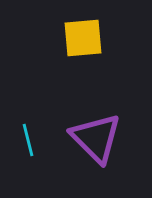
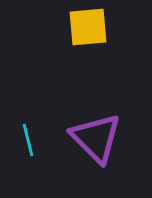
yellow square: moved 5 px right, 11 px up
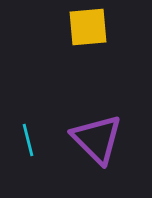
purple triangle: moved 1 px right, 1 px down
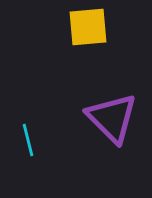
purple triangle: moved 15 px right, 21 px up
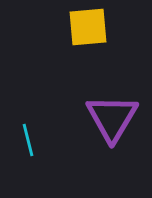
purple triangle: rotated 16 degrees clockwise
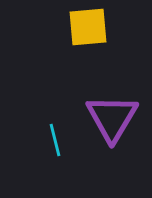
cyan line: moved 27 px right
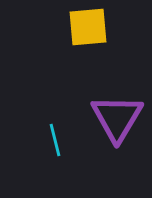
purple triangle: moved 5 px right
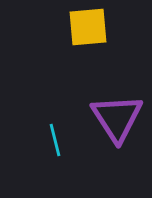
purple triangle: rotated 4 degrees counterclockwise
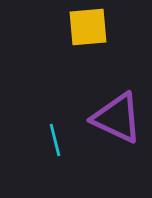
purple triangle: rotated 32 degrees counterclockwise
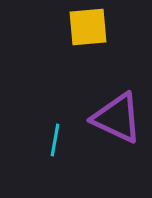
cyan line: rotated 24 degrees clockwise
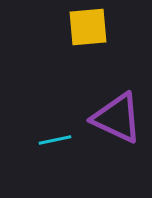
cyan line: rotated 68 degrees clockwise
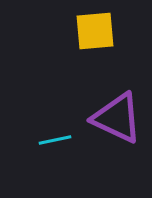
yellow square: moved 7 px right, 4 px down
